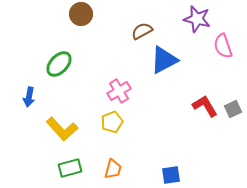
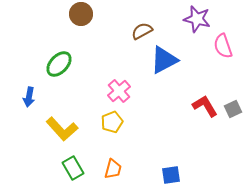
pink cross: rotated 10 degrees counterclockwise
green rectangle: moved 3 px right; rotated 75 degrees clockwise
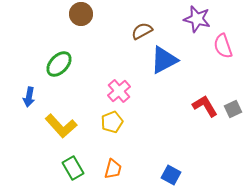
yellow L-shape: moved 1 px left, 3 px up
blue square: rotated 36 degrees clockwise
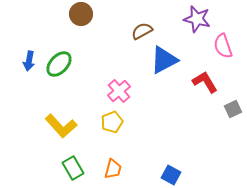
blue arrow: moved 36 px up
red L-shape: moved 24 px up
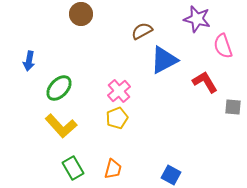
green ellipse: moved 24 px down
gray square: moved 2 px up; rotated 30 degrees clockwise
yellow pentagon: moved 5 px right, 4 px up
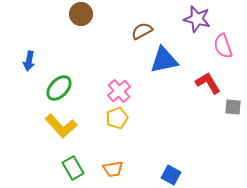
blue triangle: rotated 16 degrees clockwise
red L-shape: moved 3 px right, 1 px down
orange trapezoid: rotated 65 degrees clockwise
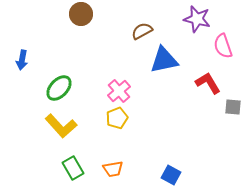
blue arrow: moved 7 px left, 1 px up
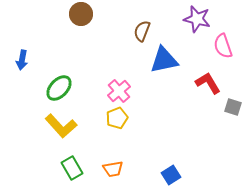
brown semicircle: rotated 40 degrees counterclockwise
gray square: rotated 12 degrees clockwise
green rectangle: moved 1 px left
blue square: rotated 30 degrees clockwise
